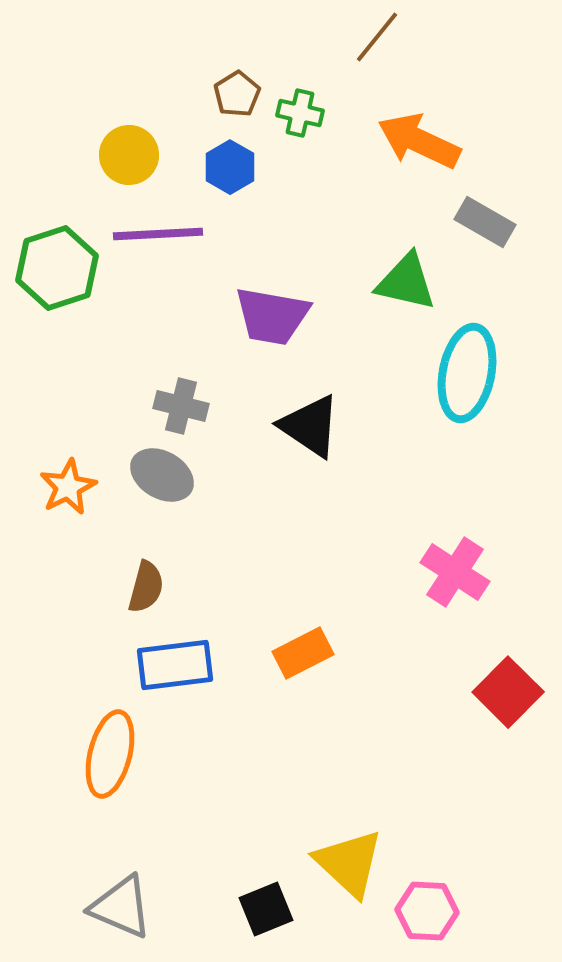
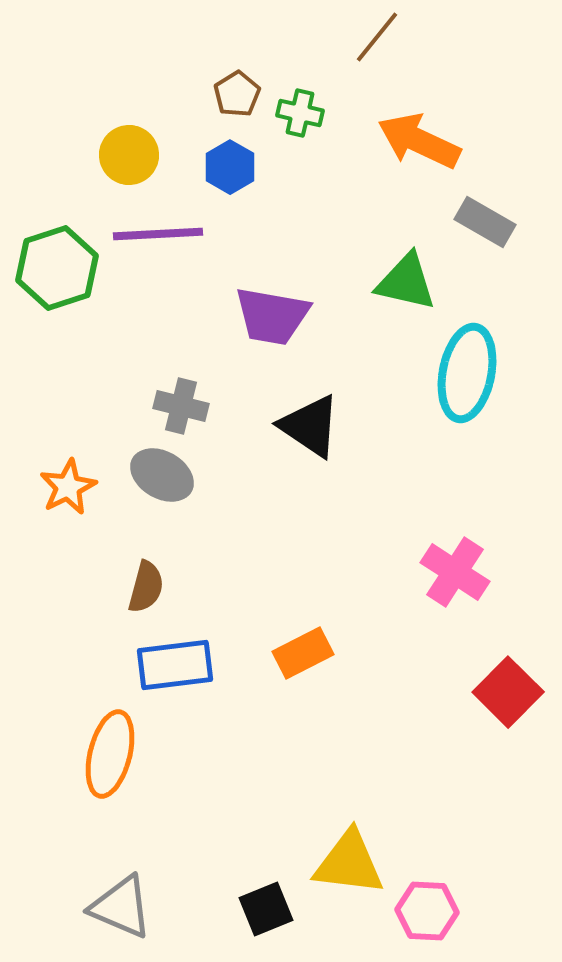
yellow triangle: rotated 36 degrees counterclockwise
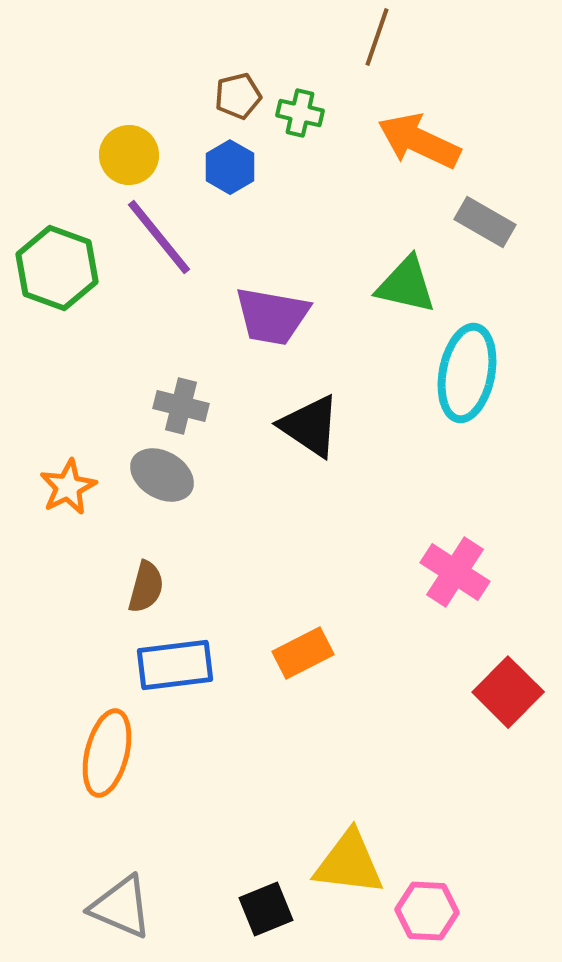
brown line: rotated 20 degrees counterclockwise
brown pentagon: moved 1 px right, 2 px down; rotated 18 degrees clockwise
purple line: moved 1 px right, 3 px down; rotated 54 degrees clockwise
green hexagon: rotated 22 degrees counterclockwise
green triangle: moved 3 px down
orange ellipse: moved 3 px left, 1 px up
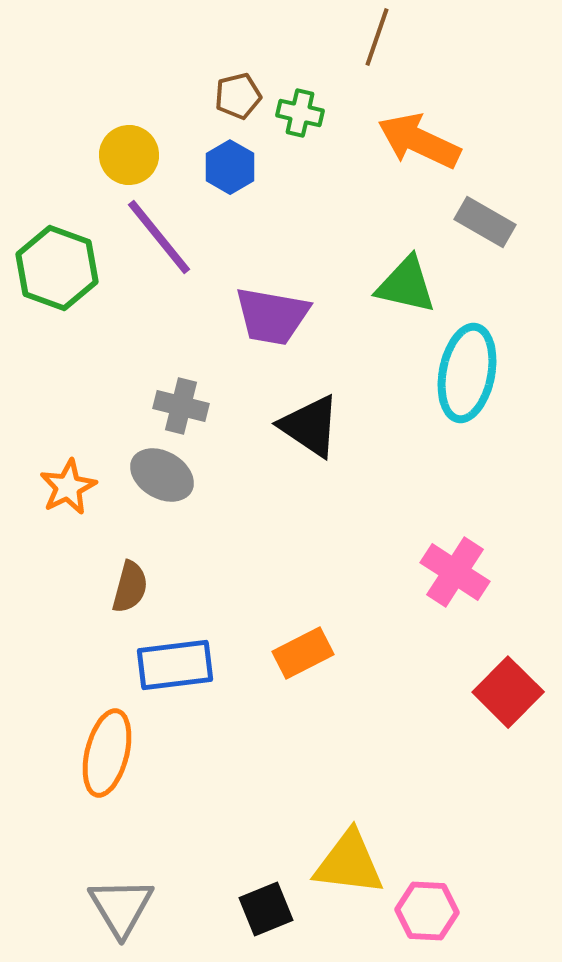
brown semicircle: moved 16 px left
gray triangle: rotated 36 degrees clockwise
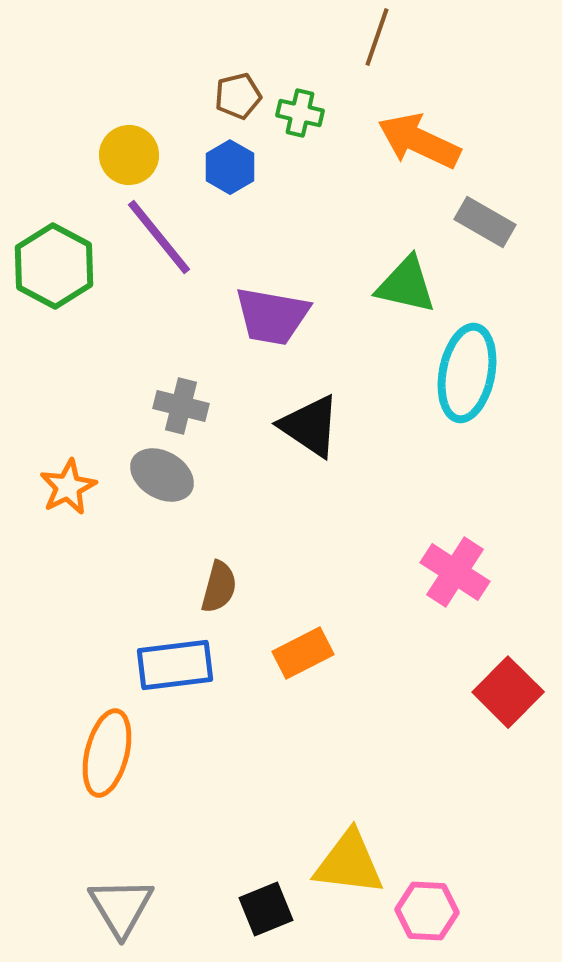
green hexagon: moved 3 px left, 2 px up; rotated 8 degrees clockwise
brown semicircle: moved 89 px right
